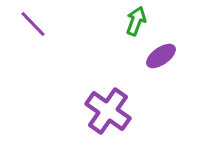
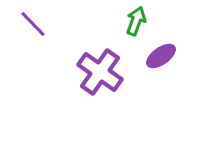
purple cross: moved 8 px left, 39 px up
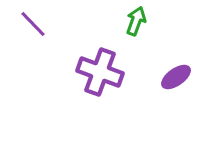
purple ellipse: moved 15 px right, 21 px down
purple cross: rotated 15 degrees counterclockwise
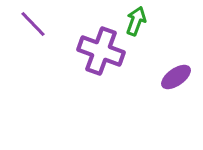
purple cross: moved 1 px right, 21 px up
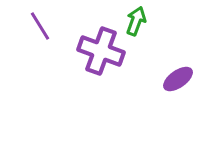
purple line: moved 7 px right, 2 px down; rotated 12 degrees clockwise
purple ellipse: moved 2 px right, 2 px down
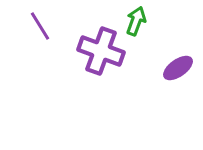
purple ellipse: moved 11 px up
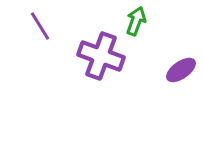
purple cross: moved 5 px down
purple ellipse: moved 3 px right, 2 px down
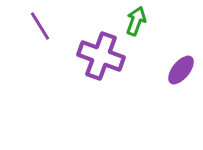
purple ellipse: rotated 16 degrees counterclockwise
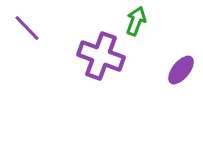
purple line: moved 13 px left, 2 px down; rotated 12 degrees counterclockwise
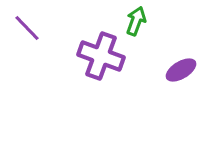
purple ellipse: rotated 20 degrees clockwise
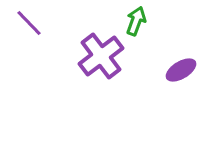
purple line: moved 2 px right, 5 px up
purple cross: rotated 33 degrees clockwise
